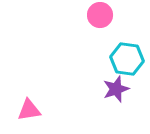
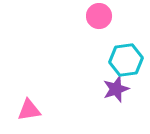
pink circle: moved 1 px left, 1 px down
cyan hexagon: moved 1 px left, 1 px down; rotated 16 degrees counterclockwise
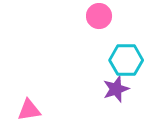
cyan hexagon: rotated 8 degrees clockwise
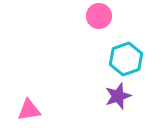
cyan hexagon: moved 1 px up; rotated 20 degrees counterclockwise
purple star: moved 2 px right, 7 px down
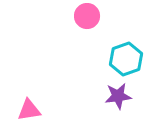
pink circle: moved 12 px left
purple star: rotated 12 degrees clockwise
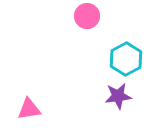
cyan hexagon: rotated 8 degrees counterclockwise
pink triangle: moved 1 px up
